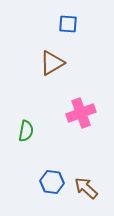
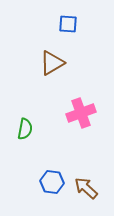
green semicircle: moved 1 px left, 2 px up
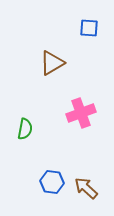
blue square: moved 21 px right, 4 px down
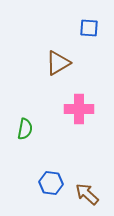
brown triangle: moved 6 px right
pink cross: moved 2 px left, 4 px up; rotated 20 degrees clockwise
blue hexagon: moved 1 px left, 1 px down
brown arrow: moved 1 px right, 6 px down
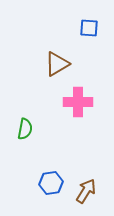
brown triangle: moved 1 px left, 1 px down
pink cross: moved 1 px left, 7 px up
blue hexagon: rotated 15 degrees counterclockwise
brown arrow: moved 1 px left, 3 px up; rotated 80 degrees clockwise
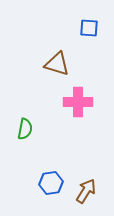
brown triangle: rotated 48 degrees clockwise
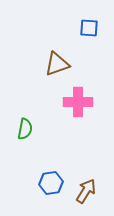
brown triangle: rotated 36 degrees counterclockwise
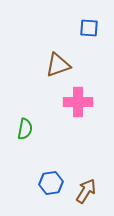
brown triangle: moved 1 px right, 1 px down
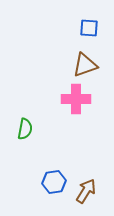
brown triangle: moved 27 px right
pink cross: moved 2 px left, 3 px up
blue hexagon: moved 3 px right, 1 px up
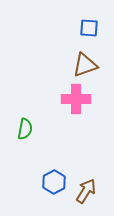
blue hexagon: rotated 20 degrees counterclockwise
